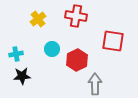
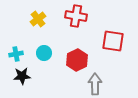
cyan circle: moved 8 px left, 4 px down
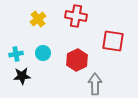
cyan circle: moved 1 px left
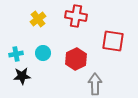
red hexagon: moved 1 px left, 1 px up
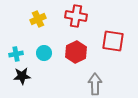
yellow cross: rotated 14 degrees clockwise
cyan circle: moved 1 px right
red hexagon: moved 7 px up
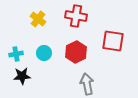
yellow cross: rotated 28 degrees counterclockwise
gray arrow: moved 8 px left; rotated 10 degrees counterclockwise
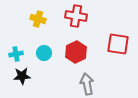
yellow cross: rotated 21 degrees counterclockwise
red square: moved 5 px right, 3 px down
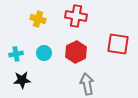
black star: moved 4 px down
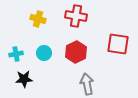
black star: moved 2 px right, 1 px up
